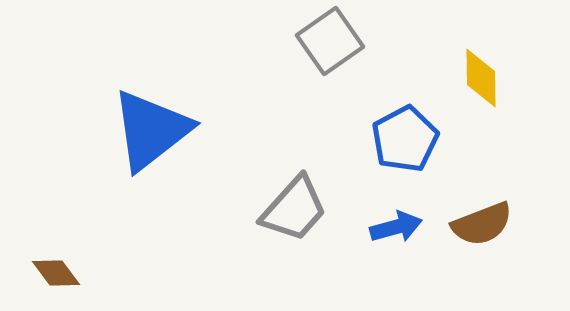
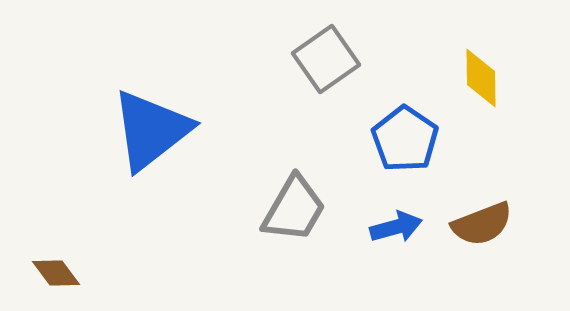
gray square: moved 4 px left, 18 px down
blue pentagon: rotated 10 degrees counterclockwise
gray trapezoid: rotated 12 degrees counterclockwise
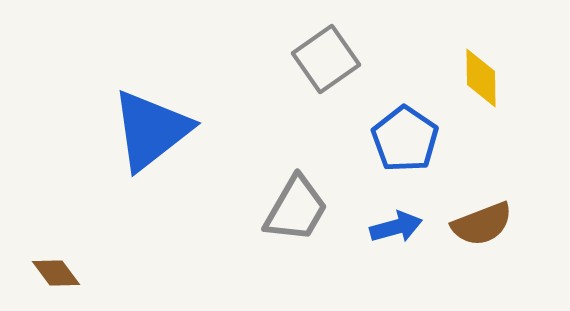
gray trapezoid: moved 2 px right
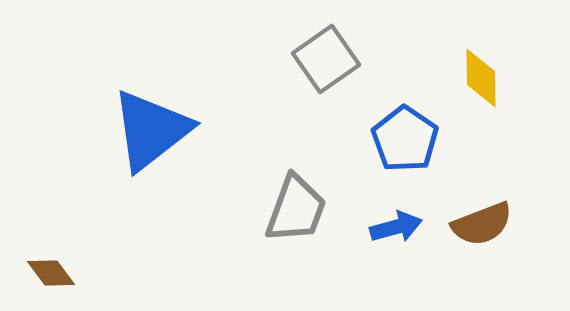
gray trapezoid: rotated 10 degrees counterclockwise
brown diamond: moved 5 px left
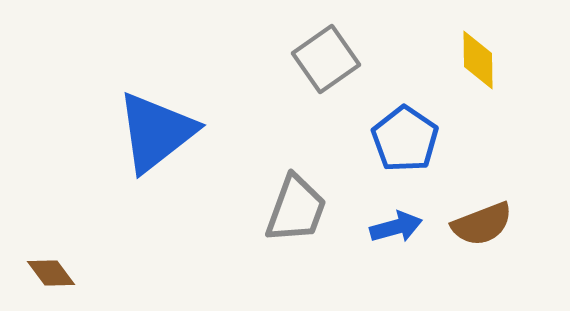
yellow diamond: moved 3 px left, 18 px up
blue triangle: moved 5 px right, 2 px down
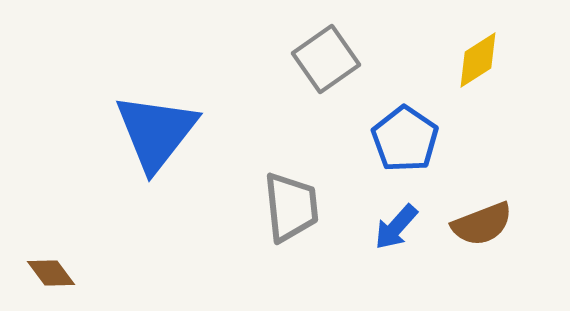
yellow diamond: rotated 58 degrees clockwise
blue triangle: rotated 14 degrees counterclockwise
gray trapezoid: moved 5 px left, 2 px up; rotated 26 degrees counterclockwise
blue arrow: rotated 147 degrees clockwise
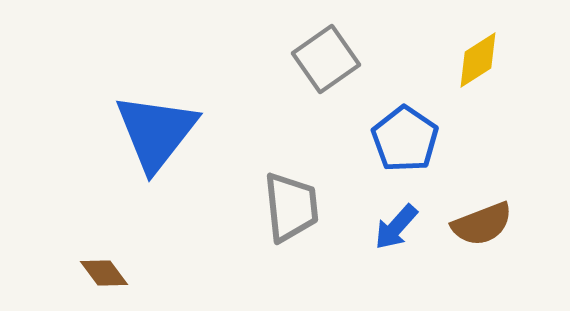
brown diamond: moved 53 px right
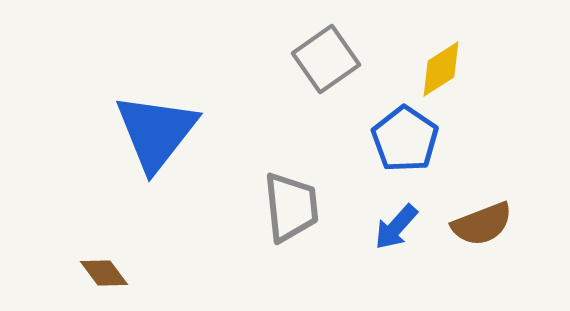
yellow diamond: moved 37 px left, 9 px down
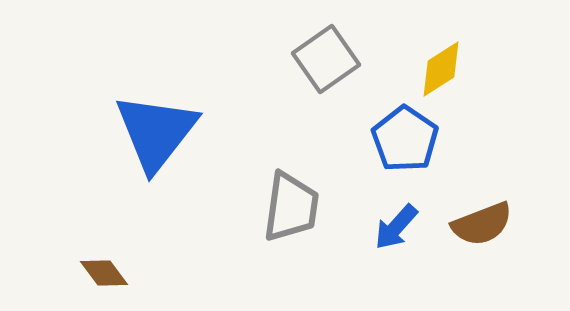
gray trapezoid: rotated 14 degrees clockwise
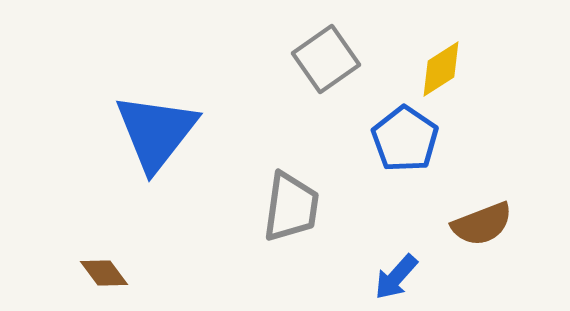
blue arrow: moved 50 px down
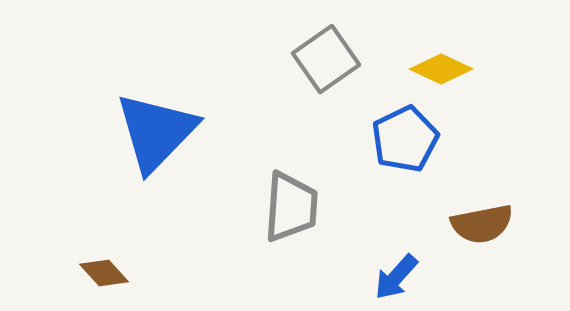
yellow diamond: rotated 58 degrees clockwise
blue triangle: rotated 6 degrees clockwise
blue pentagon: rotated 12 degrees clockwise
gray trapezoid: rotated 4 degrees counterclockwise
brown semicircle: rotated 10 degrees clockwise
brown diamond: rotated 6 degrees counterclockwise
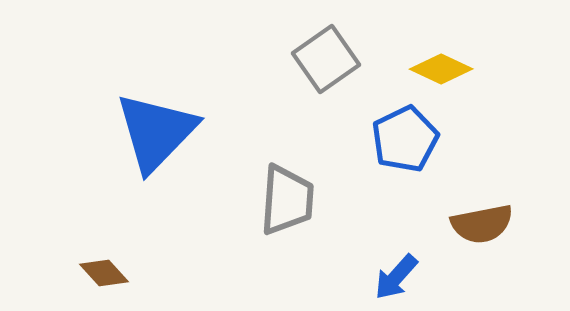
gray trapezoid: moved 4 px left, 7 px up
